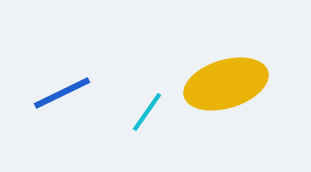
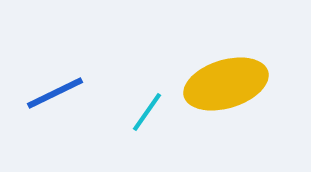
blue line: moved 7 px left
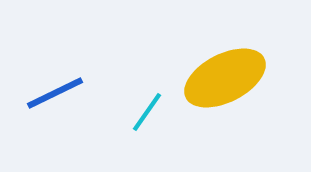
yellow ellipse: moved 1 px left, 6 px up; rotated 10 degrees counterclockwise
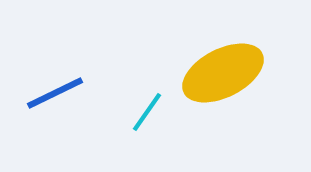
yellow ellipse: moved 2 px left, 5 px up
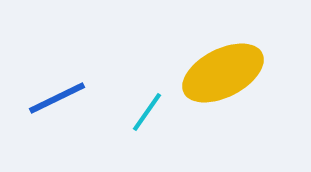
blue line: moved 2 px right, 5 px down
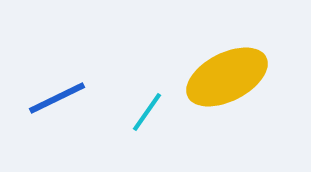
yellow ellipse: moved 4 px right, 4 px down
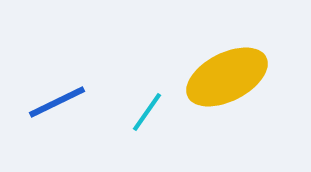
blue line: moved 4 px down
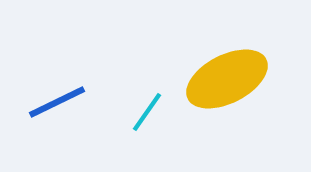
yellow ellipse: moved 2 px down
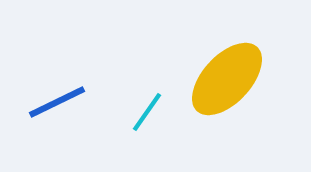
yellow ellipse: rotated 20 degrees counterclockwise
